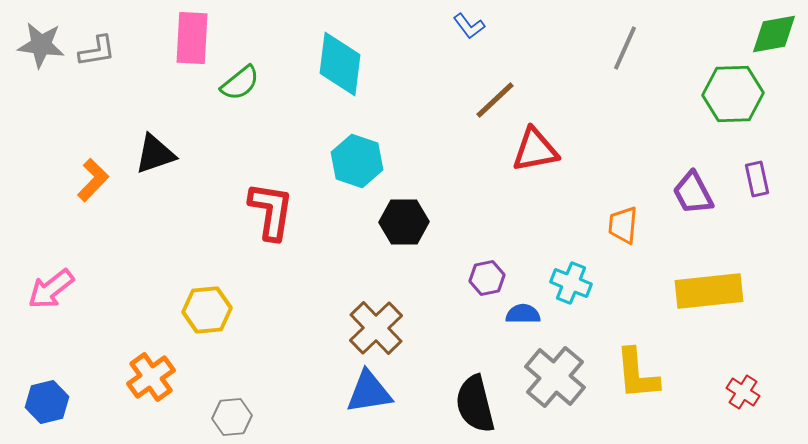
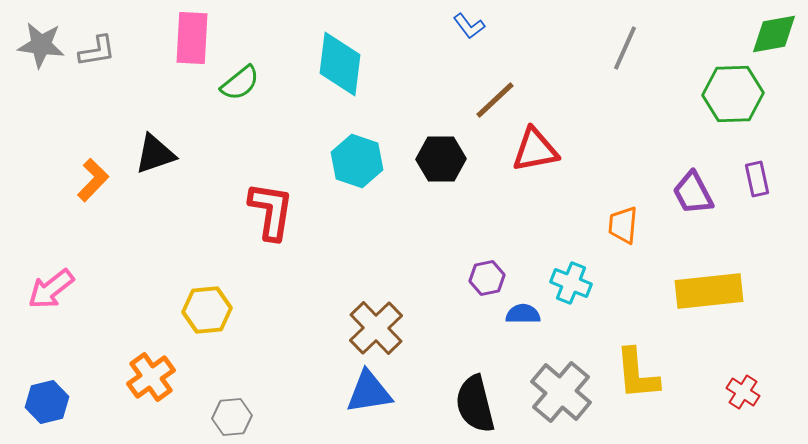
black hexagon: moved 37 px right, 63 px up
gray cross: moved 6 px right, 15 px down
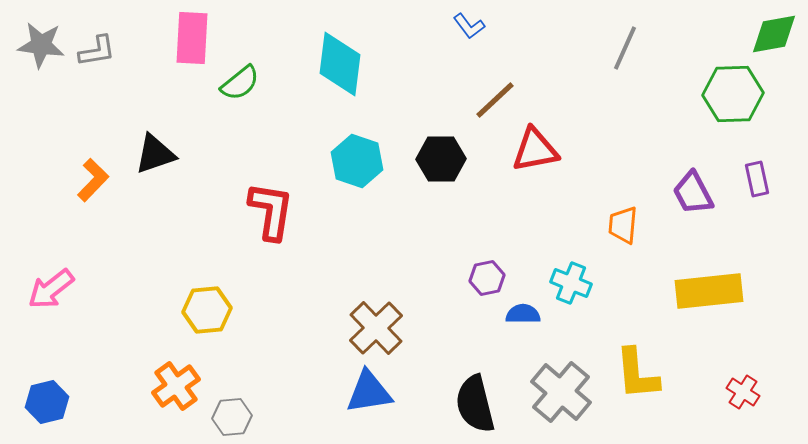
orange cross: moved 25 px right, 9 px down
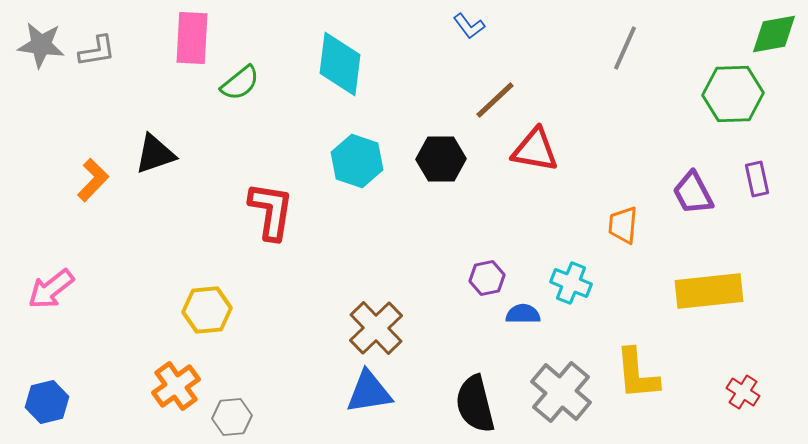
red triangle: rotated 21 degrees clockwise
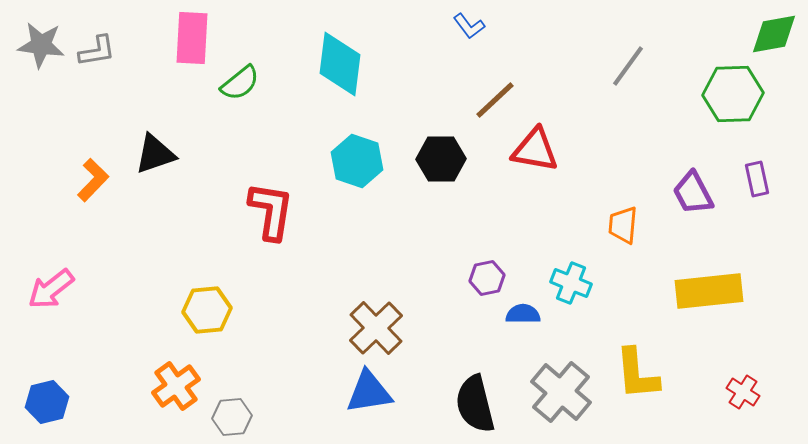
gray line: moved 3 px right, 18 px down; rotated 12 degrees clockwise
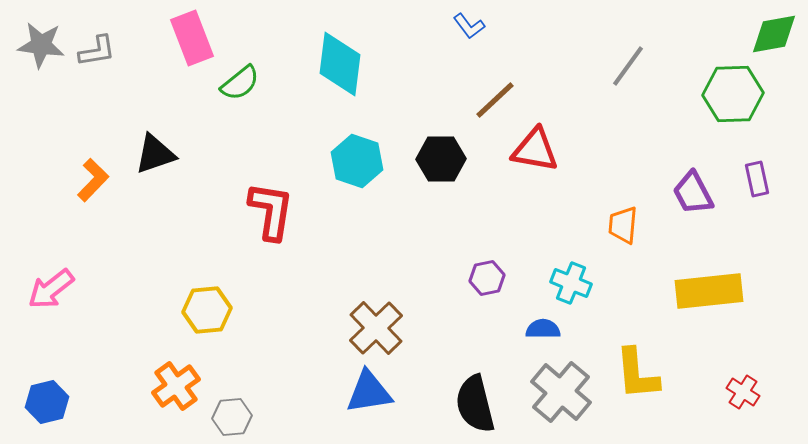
pink rectangle: rotated 24 degrees counterclockwise
blue semicircle: moved 20 px right, 15 px down
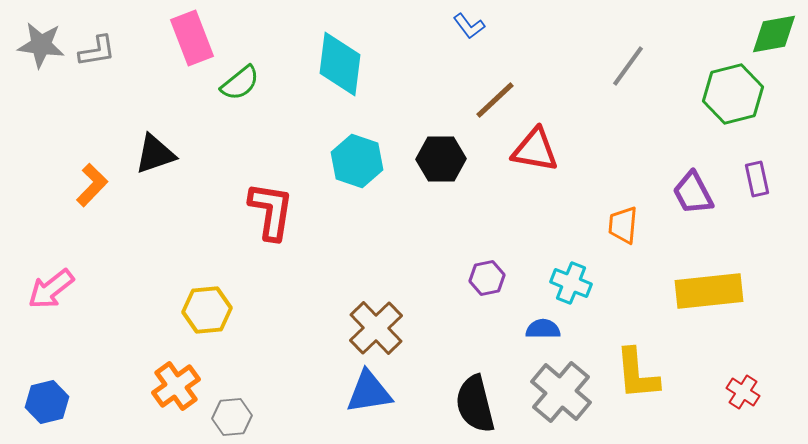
green hexagon: rotated 12 degrees counterclockwise
orange L-shape: moved 1 px left, 5 px down
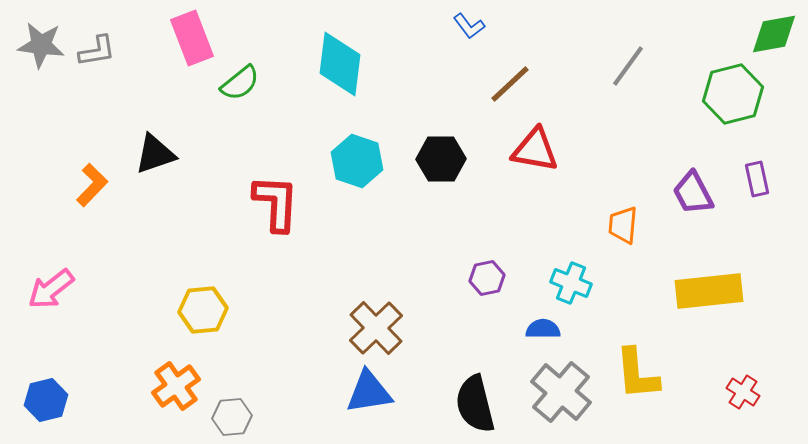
brown line: moved 15 px right, 16 px up
red L-shape: moved 5 px right, 8 px up; rotated 6 degrees counterclockwise
yellow hexagon: moved 4 px left
blue hexagon: moved 1 px left, 2 px up
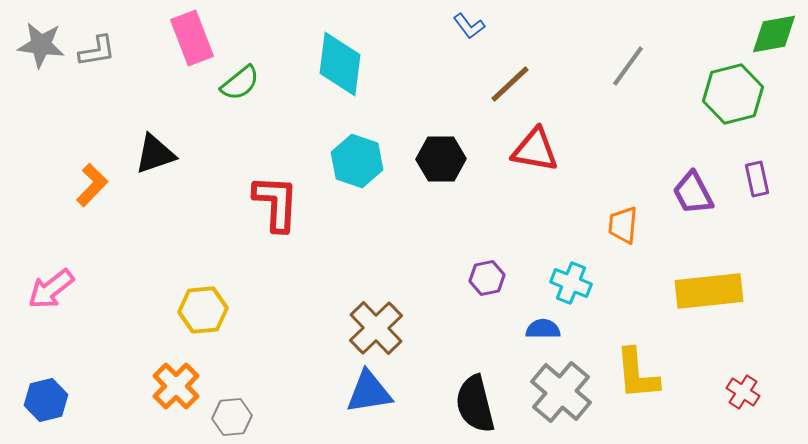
orange cross: rotated 9 degrees counterclockwise
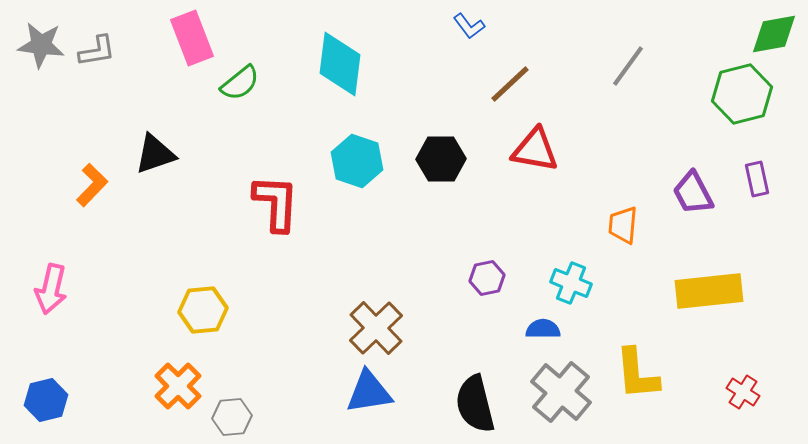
green hexagon: moved 9 px right
pink arrow: rotated 39 degrees counterclockwise
orange cross: moved 2 px right
